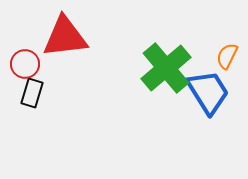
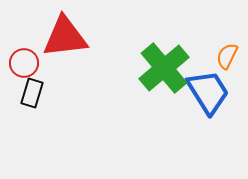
red circle: moved 1 px left, 1 px up
green cross: moved 2 px left
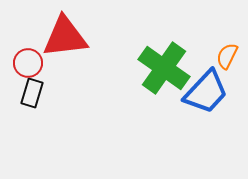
red circle: moved 4 px right
green cross: rotated 15 degrees counterclockwise
blue trapezoid: moved 2 px left; rotated 75 degrees clockwise
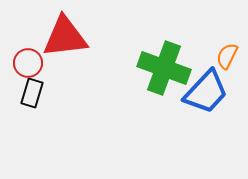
green cross: rotated 15 degrees counterclockwise
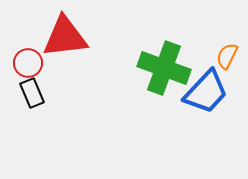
black rectangle: rotated 40 degrees counterclockwise
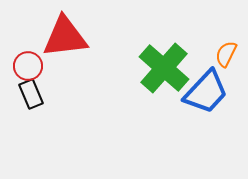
orange semicircle: moved 1 px left, 2 px up
red circle: moved 3 px down
green cross: rotated 21 degrees clockwise
black rectangle: moved 1 px left, 1 px down
